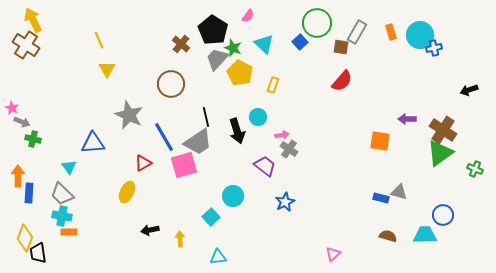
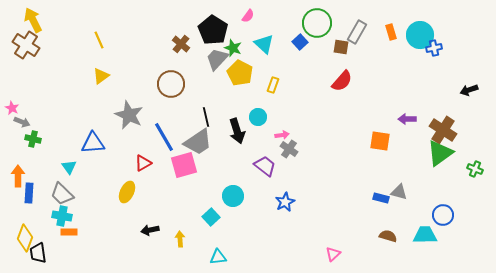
yellow triangle at (107, 69): moved 6 px left, 7 px down; rotated 24 degrees clockwise
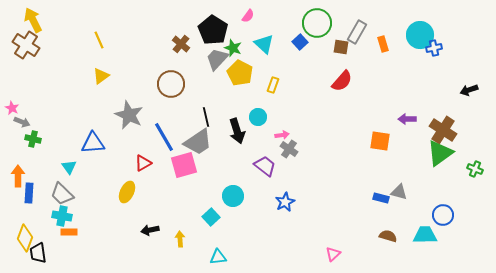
orange rectangle at (391, 32): moved 8 px left, 12 px down
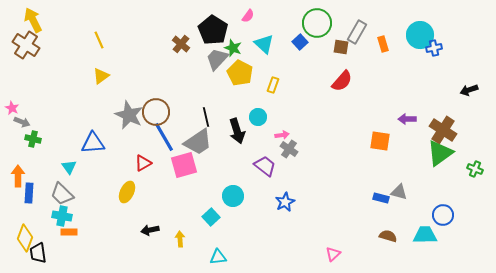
brown circle at (171, 84): moved 15 px left, 28 px down
